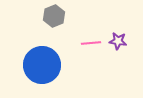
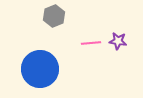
blue circle: moved 2 px left, 4 px down
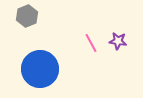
gray hexagon: moved 27 px left
pink line: rotated 66 degrees clockwise
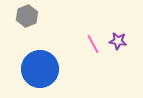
pink line: moved 2 px right, 1 px down
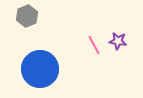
pink line: moved 1 px right, 1 px down
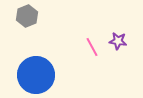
pink line: moved 2 px left, 2 px down
blue circle: moved 4 px left, 6 px down
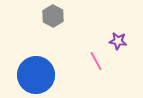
gray hexagon: moved 26 px right; rotated 10 degrees counterclockwise
pink line: moved 4 px right, 14 px down
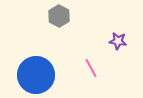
gray hexagon: moved 6 px right
pink line: moved 5 px left, 7 px down
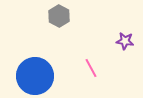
purple star: moved 7 px right
blue circle: moved 1 px left, 1 px down
